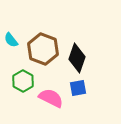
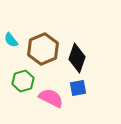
brown hexagon: rotated 16 degrees clockwise
green hexagon: rotated 15 degrees clockwise
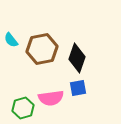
brown hexagon: moved 1 px left; rotated 12 degrees clockwise
green hexagon: moved 27 px down
pink semicircle: rotated 145 degrees clockwise
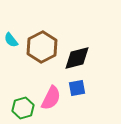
brown hexagon: moved 2 px up; rotated 16 degrees counterclockwise
black diamond: rotated 56 degrees clockwise
blue square: moved 1 px left
pink semicircle: rotated 55 degrees counterclockwise
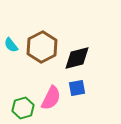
cyan semicircle: moved 5 px down
